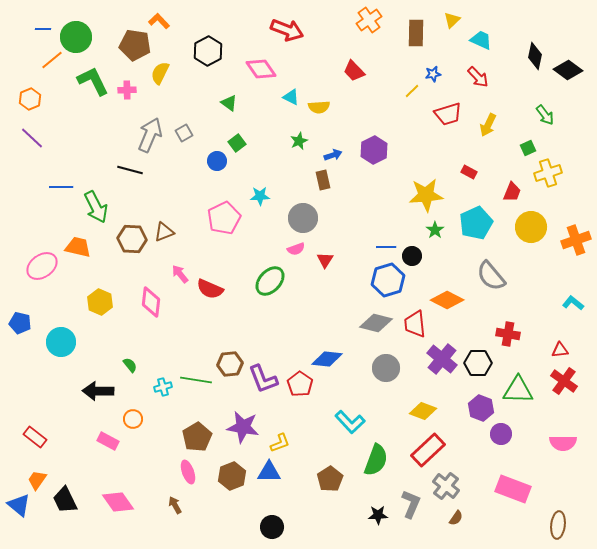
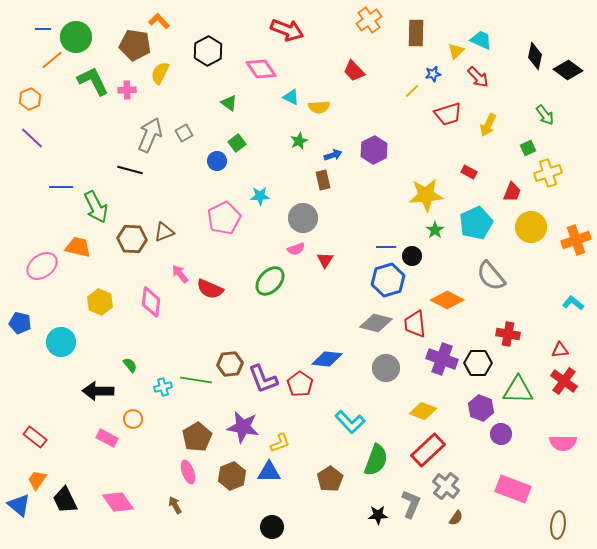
yellow triangle at (452, 20): moved 4 px right, 31 px down
purple cross at (442, 359): rotated 20 degrees counterclockwise
pink rectangle at (108, 441): moved 1 px left, 3 px up
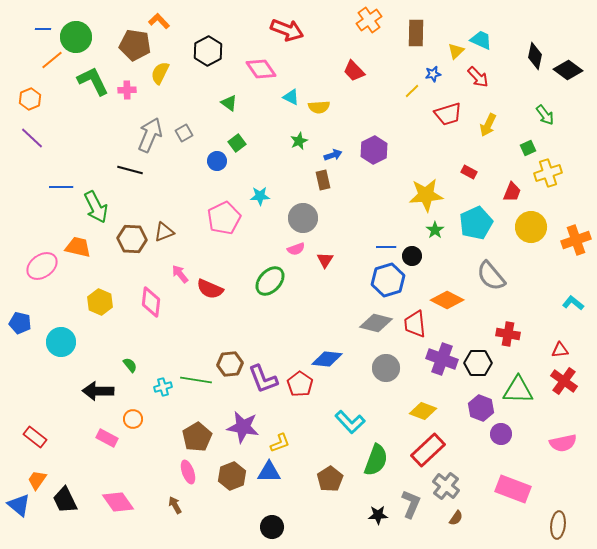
pink semicircle at (563, 443): rotated 12 degrees counterclockwise
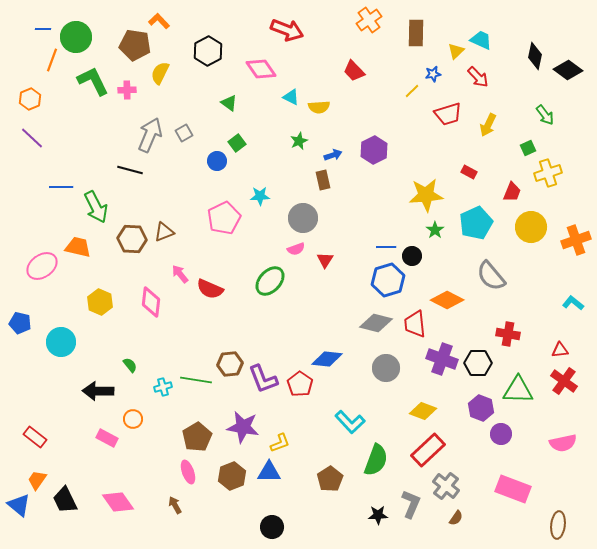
orange line at (52, 60): rotated 30 degrees counterclockwise
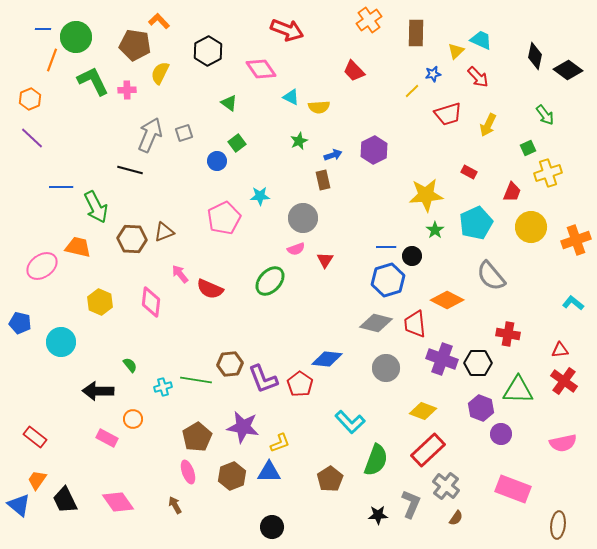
gray square at (184, 133): rotated 12 degrees clockwise
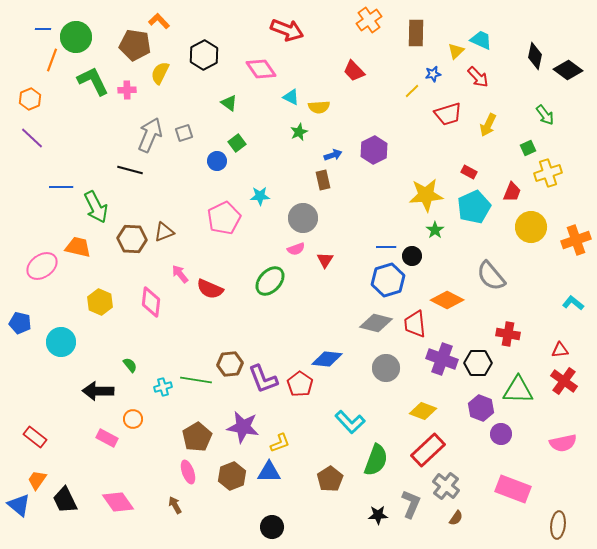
black hexagon at (208, 51): moved 4 px left, 4 px down
green star at (299, 141): moved 9 px up
cyan pentagon at (476, 223): moved 2 px left, 16 px up
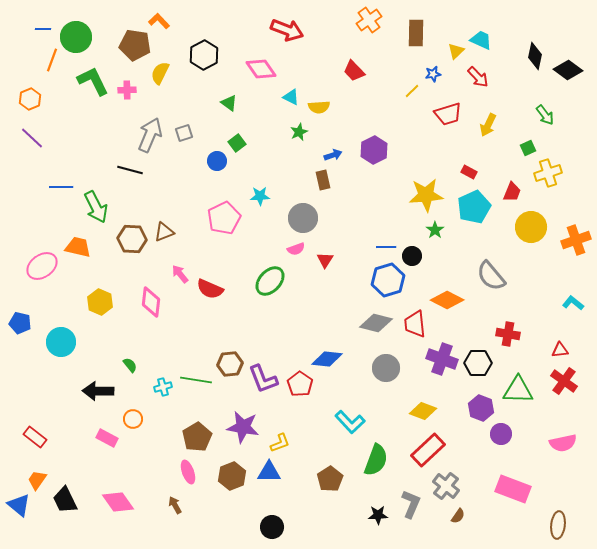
brown semicircle at (456, 518): moved 2 px right, 2 px up
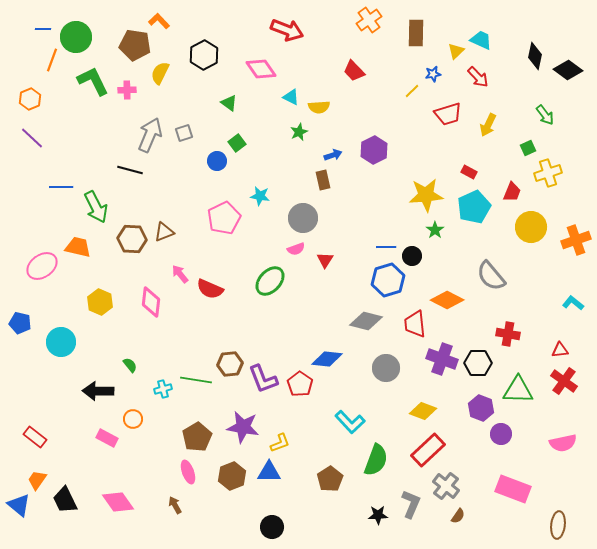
cyan star at (260, 196): rotated 12 degrees clockwise
gray diamond at (376, 323): moved 10 px left, 2 px up
cyan cross at (163, 387): moved 2 px down
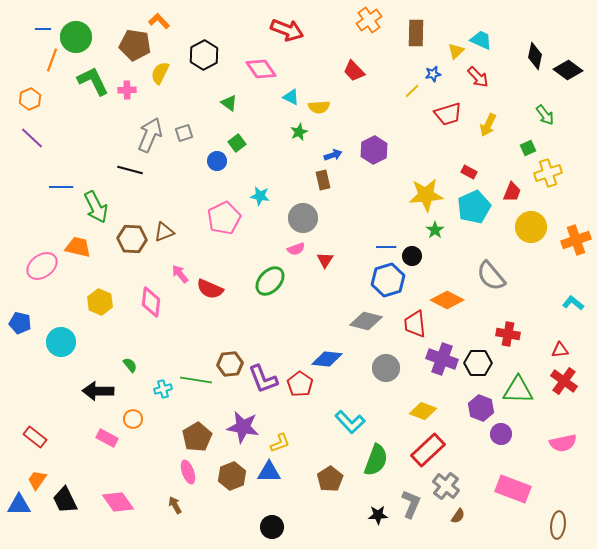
blue triangle at (19, 505): rotated 40 degrees counterclockwise
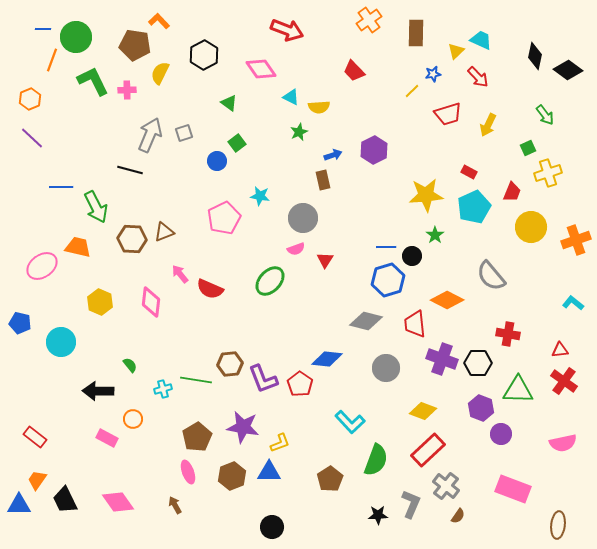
green star at (435, 230): moved 5 px down
